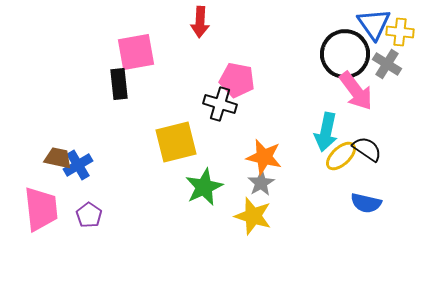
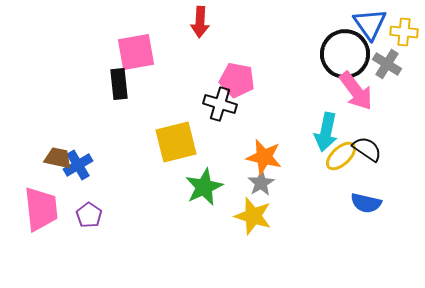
blue triangle: moved 4 px left
yellow cross: moved 4 px right
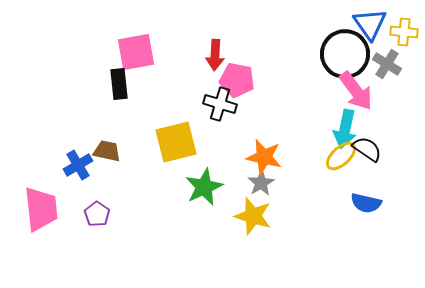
red arrow: moved 15 px right, 33 px down
cyan arrow: moved 19 px right, 3 px up
brown trapezoid: moved 49 px right, 7 px up
purple pentagon: moved 8 px right, 1 px up
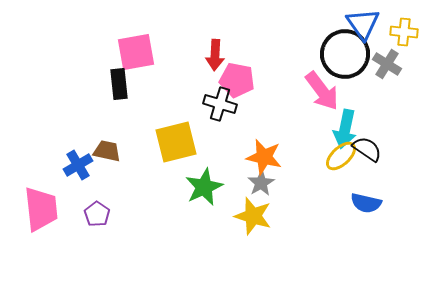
blue triangle: moved 7 px left
pink arrow: moved 34 px left
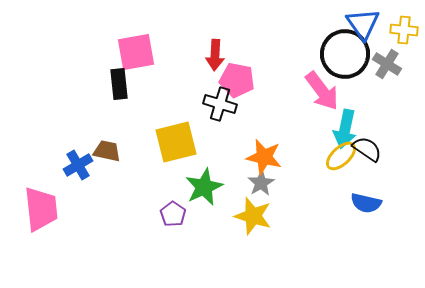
yellow cross: moved 2 px up
purple pentagon: moved 76 px right
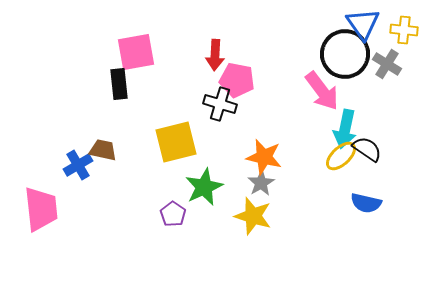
brown trapezoid: moved 4 px left, 1 px up
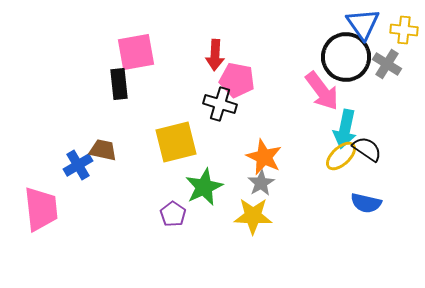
black circle: moved 1 px right, 3 px down
orange star: rotated 12 degrees clockwise
yellow star: rotated 15 degrees counterclockwise
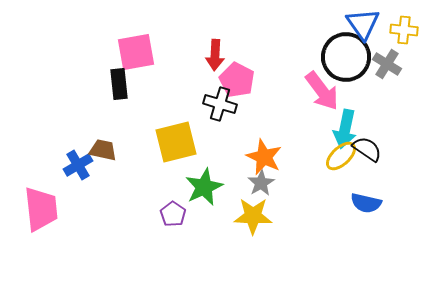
pink pentagon: rotated 16 degrees clockwise
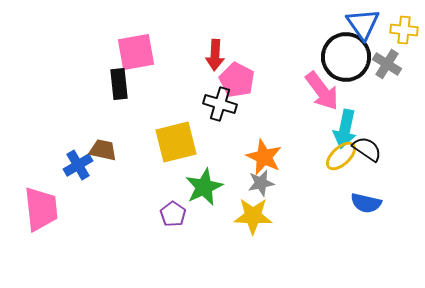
gray star: rotated 20 degrees clockwise
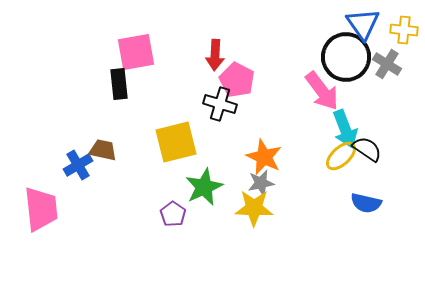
cyan arrow: rotated 33 degrees counterclockwise
yellow star: moved 1 px right, 8 px up
